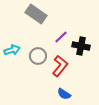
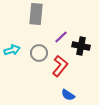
gray rectangle: rotated 60 degrees clockwise
gray circle: moved 1 px right, 3 px up
blue semicircle: moved 4 px right, 1 px down
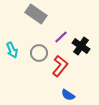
gray rectangle: rotated 60 degrees counterclockwise
black cross: rotated 24 degrees clockwise
cyan arrow: rotated 84 degrees clockwise
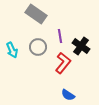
purple line: moved 1 px left, 1 px up; rotated 56 degrees counterclockwise
gray circle: moved 1 px left, 6 px up
red L-shape: moved 3 px right, 3 px up
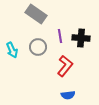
black cross: moved 8 px up; rotated 30 degrees counterclockwise
red L-shape: moved 2 px right, 3 px down
blue semicircle: rotated 40 degrees counterclockwise
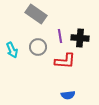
black cross: moved 1 px left
red L-shape: moved 5 px up; rotated 55 degrees clockwise
